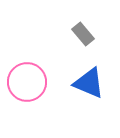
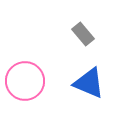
pink circle: moved 2 px left, 1 px up
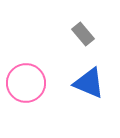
pink circle: moved 1 px right, 2 px down
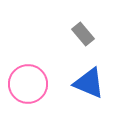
pink circle: moved 2 px right, 1 px down
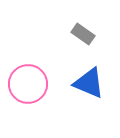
gray rectangle: rotated 15 degrees counterclockwise
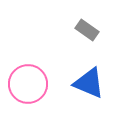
gray rectangle: moved 4 px right, 4 px up
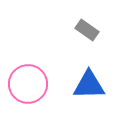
blue triangle: moved 2 px down; rotated 24 degrees counterclockwise
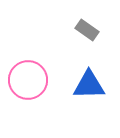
pink circle: moved 4 px up
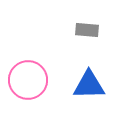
gray rectangle: rotated 30 degrees counterclockwise
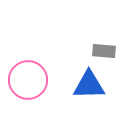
gray rectangle: moved 17 px right, 21 px down
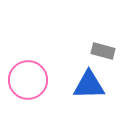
gray rectangle: moved 1 px left; rotated 10 degrees clockwise
